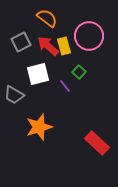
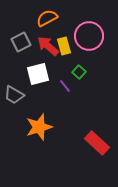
orange semicircle: rotated 65 degrees counterclockwise
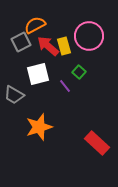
orange semicircle: moved 12 px left, 7 px down
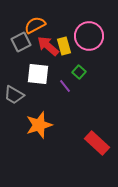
white square: rotated 20 degrees clockwise
orange star: moved 2 px up
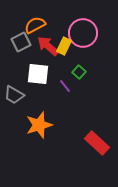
pink circle: moved 6 px left, 3 px up
yellow rectangle: rotated 42 degrees clockwise
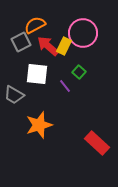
white square: moved 1 px left
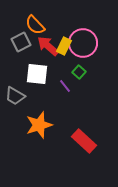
orange semicircle: rotated 105 degrees counterclockwise
pink circle: moved 10 px down
gray trapezoid: moved 1 px right, 1 px down
red rectangle: moved 13 px left, 2 px up
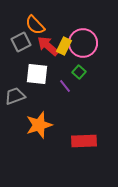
gray trapezoid: rotated 130 degrees clockwise
red rectangle: rotated 45 degrees counterclockwise
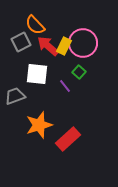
red rectangle: moved 16 px left, 2 px up; rotated 40 degrees counterclockwise
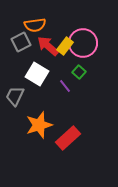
orange semicircle: rotated 55 degrees counterclockwise
yellow rectangle: moved 1 px right; rotated 12 degrees clockwise
white square: rotated 25 degrees clockwise
gray trapezoid: rotated 45 degrees counterclockwise
red rectangle: moved 1 px up
